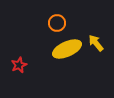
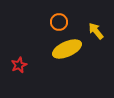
orange circle: moved 2 px right, 1 px up
yellow arrow: moved 12 px up
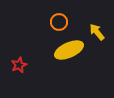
yellow arrow: moved 1 px right, 1 px down
yellow ellipse: moved 2 px right, 1 px down
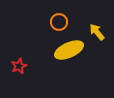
red star: moved 1 px down
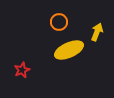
yellow arrow: rotated 60 degrees clockwise
red star: moved 3 px right, 4 px down
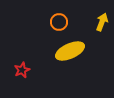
yellow arrow: moved 5 px right, 10 px up
yellow ellipse: moved 1 px right, 1 px down
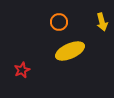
yellow arrow: rotated 144 degrees clockwise
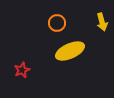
orange circle: moved 2 px left, 1 px down
